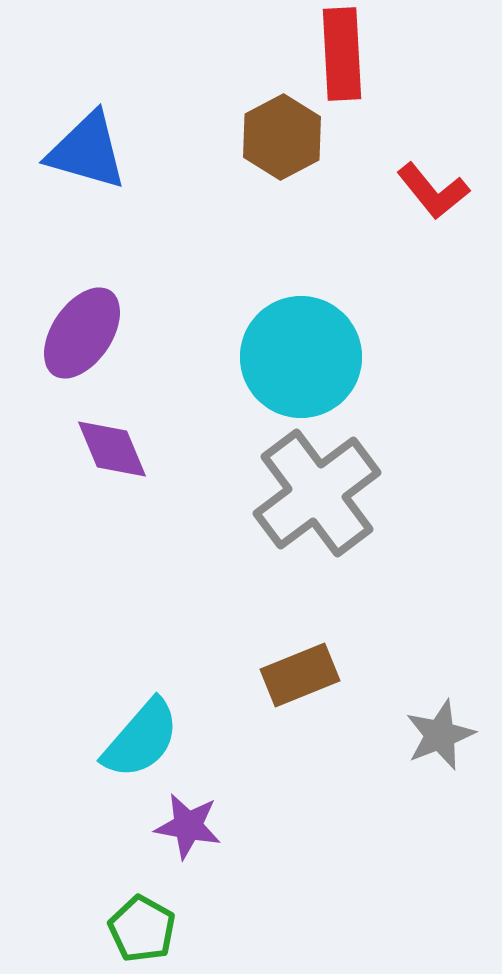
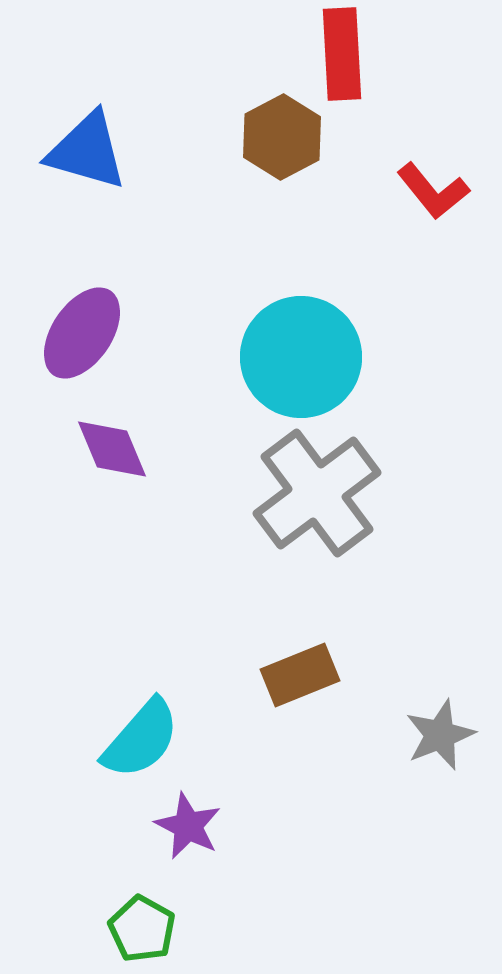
purple star: rotated 16 degrees clockwise
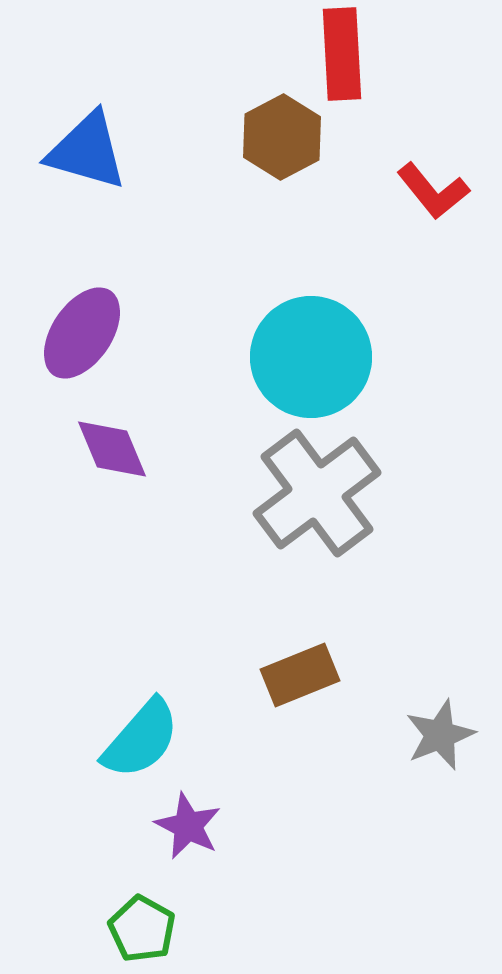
cyan circle: moved 10 px right
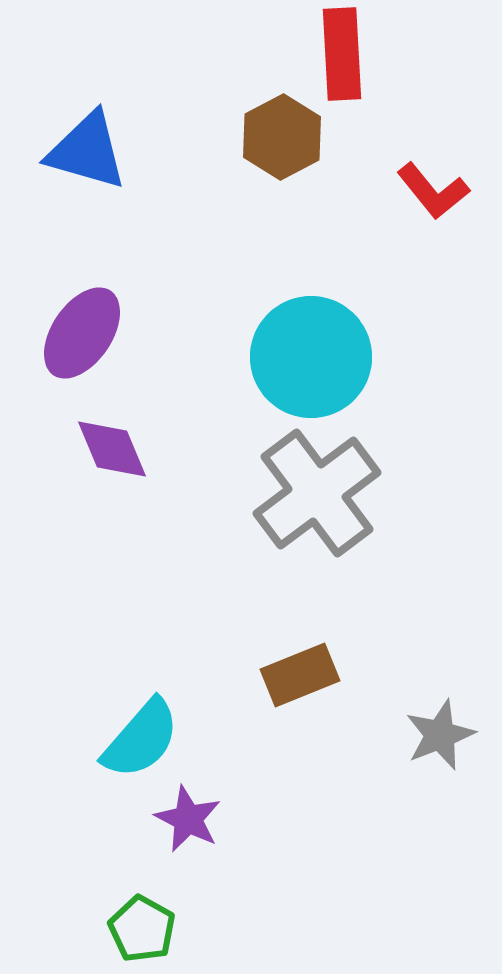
purple star: moved 7 px up
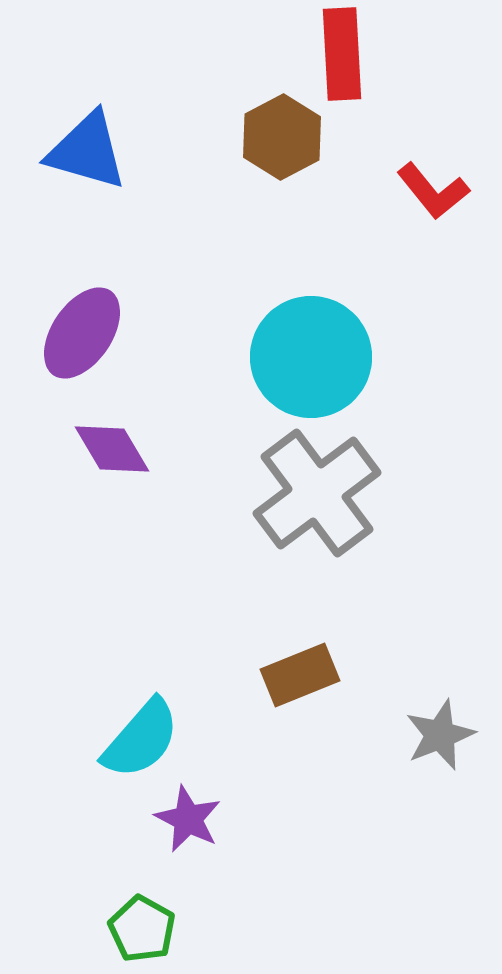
purple diamond: rotated 8 degrees counterclockwise
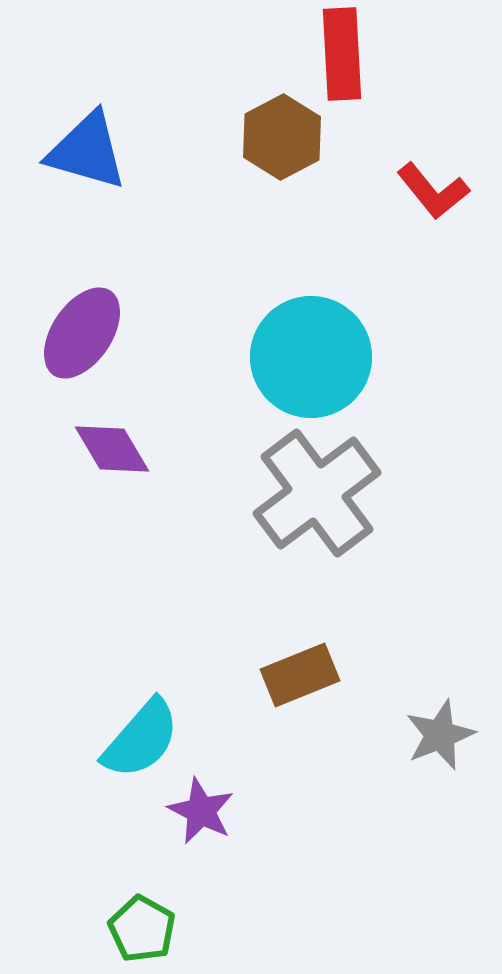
purple star: moved 13 px right, 8 px up
